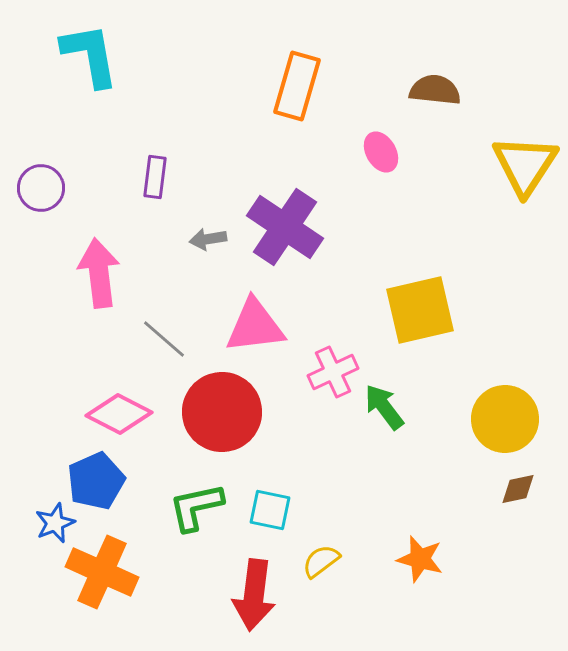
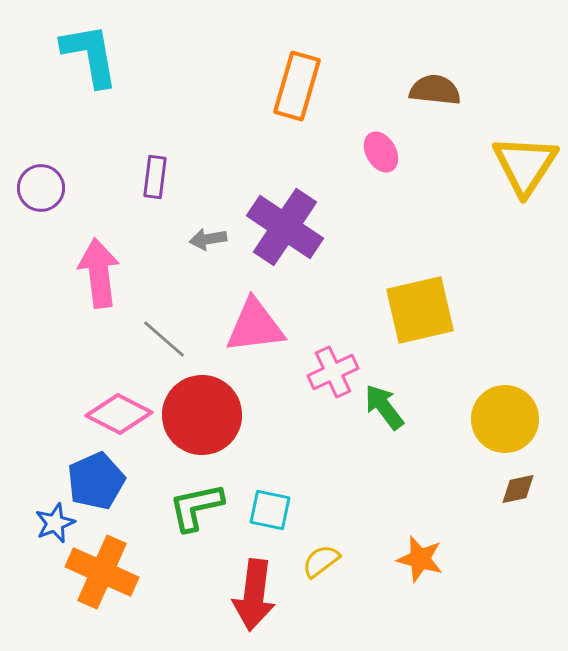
red circle: moved 20 px left, 3 px down
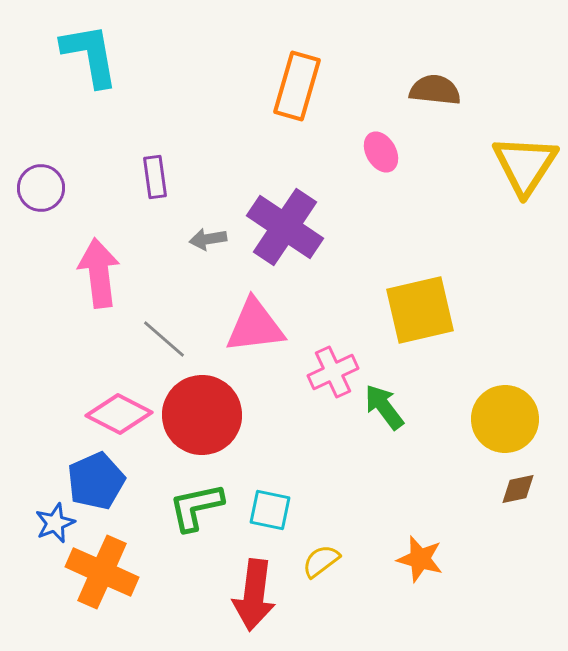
purple rectangle: rotated 15 degrees counterclockwise
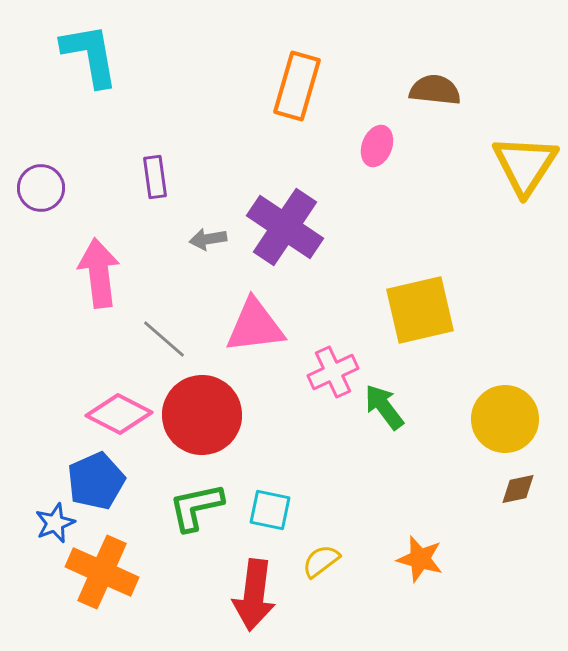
pink ellipse: moved 4 px left, 6 px up; rotated 51 degrees clockwise
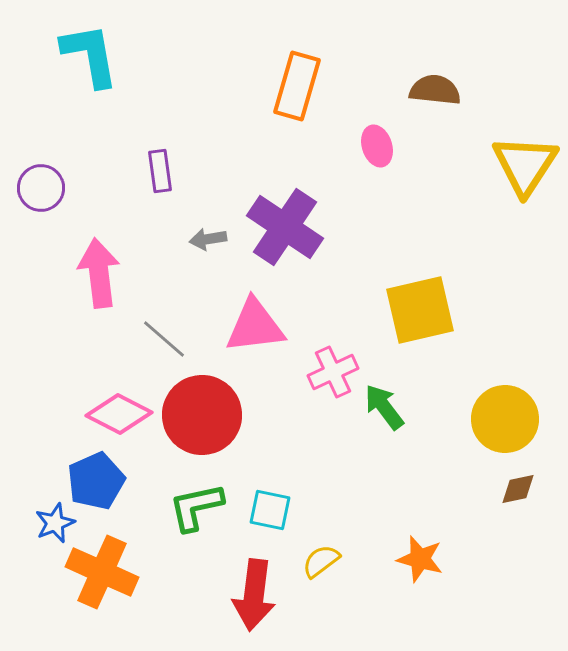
pink ellipse: rotated 39 degrees counterclockwise
purple rectangle: moved 5 px right, 6 px up
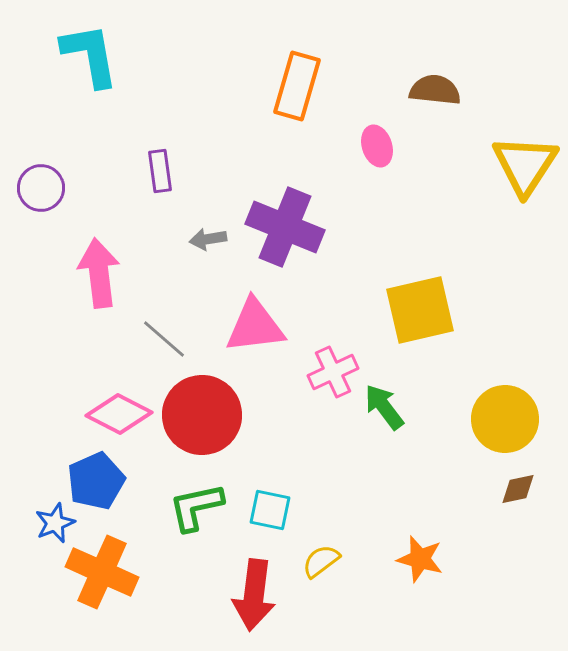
purple cross: rotated 12 degrees counterclockwise
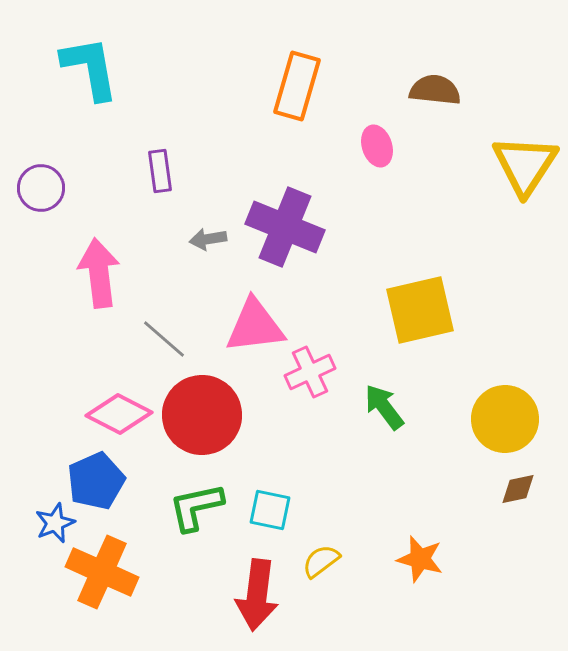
cyan L-shape: moved 13 px down
pink cross: moved 23 px left
red arrow: moved 3 px right
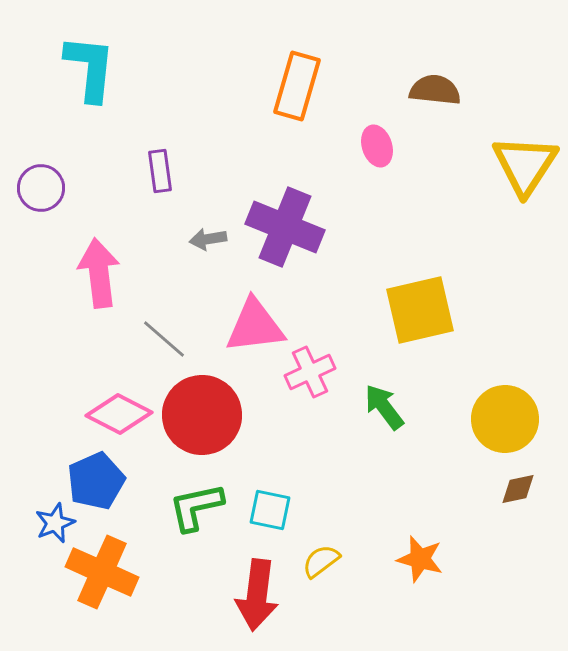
cyan L-shape: rotated 16 degrees clockwise
